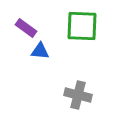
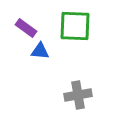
green square: moved 7 px left
gray cross: rotated 24 degrees counterclockwise
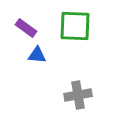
blue triangle: moved 3 px left, 4 px down
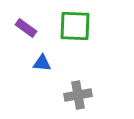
blue triangle: moved 5 px right, 8 px down
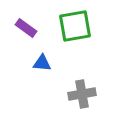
green square: rotated 12 degrees counterclockwise
gray cross: moved 4 px right, 1 px up
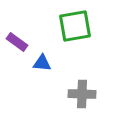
purple rectangle: moved 9 px left, 14 px down
gray cross: rotated 12 degrees clockwise
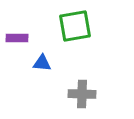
purple rectangle: moved 4 px up; rotated 35 degrees counterclockwise
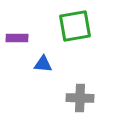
blue triangle: moved 1 px right, 1 px down
gray cross: moved 2 px left, 4 px down
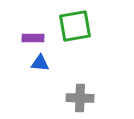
purple rectangle: moved 16 px right
blue triangle: moved 3 px left, 1 px up
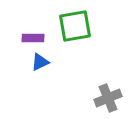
blue triangle: moved 1 px up; rotated 30 degrees counterclockwise
gray cross: moved 28 px right; rotated 24 degrees counterclockwise
